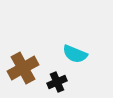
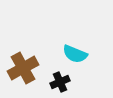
black cross: moved 3 px right
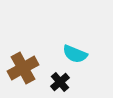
black cross: rotated 18 degrees counterclockwise
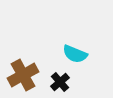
brown cross: moved 7 px down
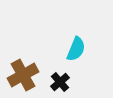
cyan semicircle: moved 1 px right, 5 px up; rotated 90 degrees counterclockwise
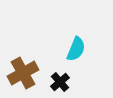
brown cross: moved 2 px up
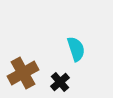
cyan semicircle: rotated 40 degrees counterclockwise
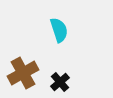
cyan semicircle: moved 17 px left, 19 px up
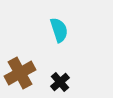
brown cross: moved 3 px left
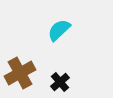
cyan semicircle: rotated 115 degrees counterclockwise
